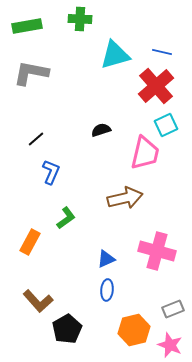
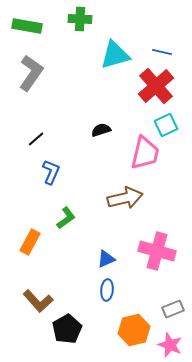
green rectangle: rotated 20 degrees clockwise
gray L-shape: rotated 114 degrees clockwise
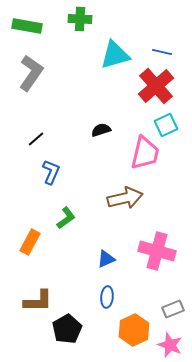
blue ellipse: moved 7 px down
brown L-shape: rotated 48 degrees counterclockwise
orange hexagon: rotated 12 degrees counterclockwise
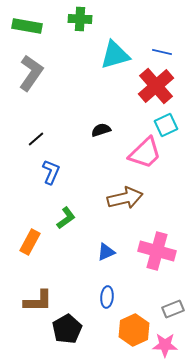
pink trapezoid: rotated 33 degrees clockwise
blue triangle: moved 7 px up
pink star: moved 5 px left; rotated 20 degrees counterclockwise
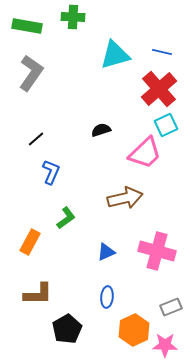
green cross: moved 7 px left, 2 px up
red cross: moved 3 px right, 3 px down
brown L-shape: moved 7 px up
gray rectangle: moved 2 px left, 2 px up
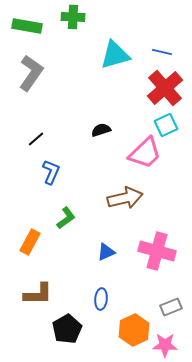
red cross: moved 6 px right, 1 px up
blue ellipse: moved 6 px left, 2 px down
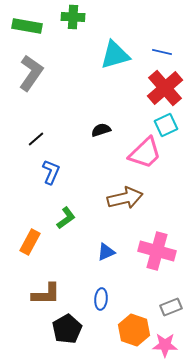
brown L-shape: moved 8 px right
orange hexagon: rotated 16 degrees counterclockwise
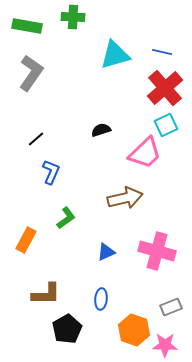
orange rectangle: moved 4 px left, 2 px up
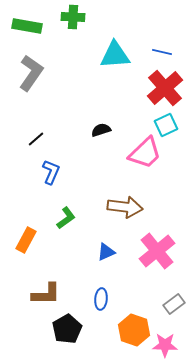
cyan triangle: rotated 12 degrees clockwise
brown arrow: moved 9 px down; rotated 20 degrees clockwise
pink cross: rotated 36 degrees clockwise
gray rectangle: moved 3 px right, 3 px up; rotated 15 degrees counterclockwise
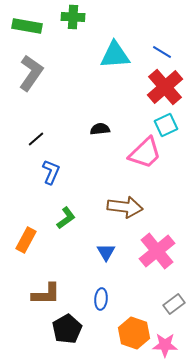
blue line: rotated 18 degrees clockwise
red cross: moved 1 px up
black semicircle: moved 1 px left, 1 px up; rotated 12 degrees clockwise
blue triangle: rotated 36 degrees counterclockwise
orange hexagon: moved 3 px down
